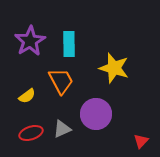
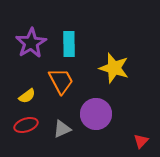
purple star: moved 1 px right, 2 px down
red ellipse: moved 5 px left, 8 px up
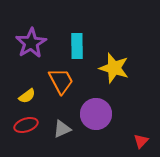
cyan rectangle: moved 8 px right, 2 px down
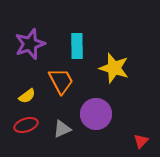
purple star: moved 1 px left, 1 px down; rotated 12 degrees clockwise
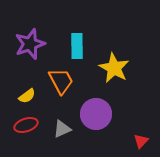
yellow star: rotated 12 degrees clockwise
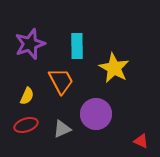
yellow semicircle: rotated 30 degrees counterclockwise
red triangle: rotated 49 degrees counterclockwise
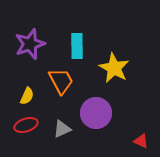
purple circle: moved 1 px up
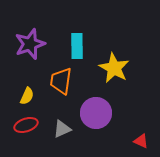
orange trapezoid: rotated 144 degrees counterclockwise
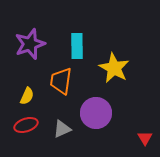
red triangle: moved 4 px right, 3 px up; rotated 35 degrees clockwise
